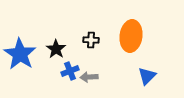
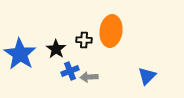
orange ellipse: moved 20 px left, 5 px up
black cross: moved 7 px left
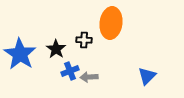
orange ellipse: moved 8 px up
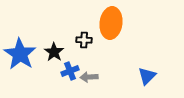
black star: moved 2 px left, 3 px down
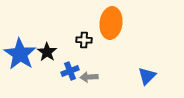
black star: moved 7 px left
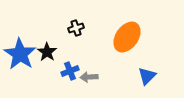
orange ellipse: moved 16 px right, 14 px down; rotated 28 degrees clockwise
black cross: moved 8 px left, 12 px up; rotated 21 degrees counterclockwise
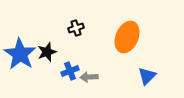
orange ellipse: rotated 12 degrees counterclockwise
black star: rotated 18 degrees clockwise
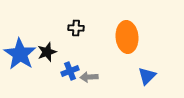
black cross: rotated 21 degrees clockwise
orange ellipse: rotated 28 degrees counterclockwise
